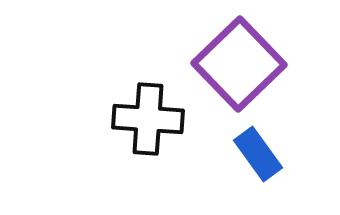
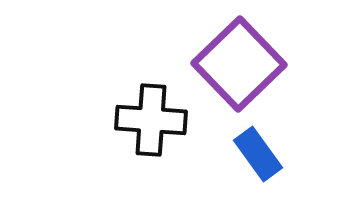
black cross: moved 3 px right, 1 px down
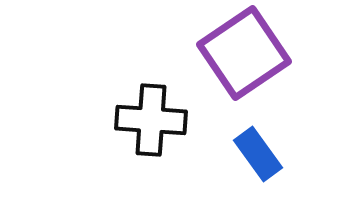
purple square: moved 5 px right, 11 px up; rotated 10 degrees clockwise
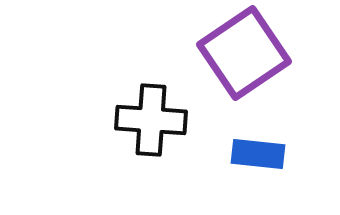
blue rectangle: rotated 48 degrees counterclockwise
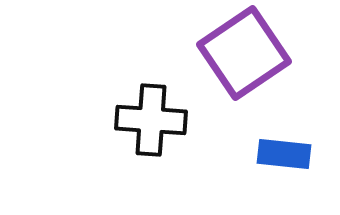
blue rectangle: moved 26 px right
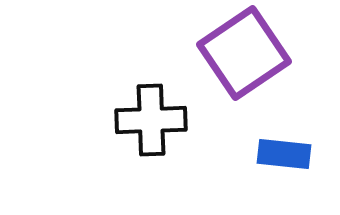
black cross: rotated 6 degrees counterclockwise
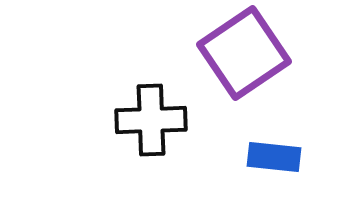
blue rectangle: moved 10 px left, 3 px down
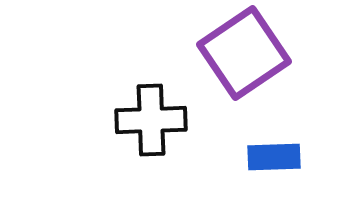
blue rectangle: rotated 8 degrees counterclockwise
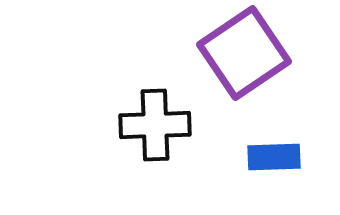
black cross: moved 4 px right, 5 px down
